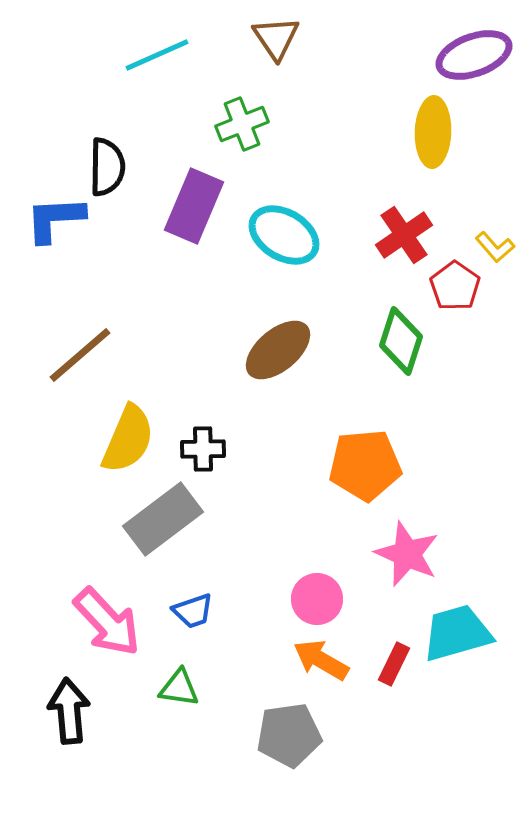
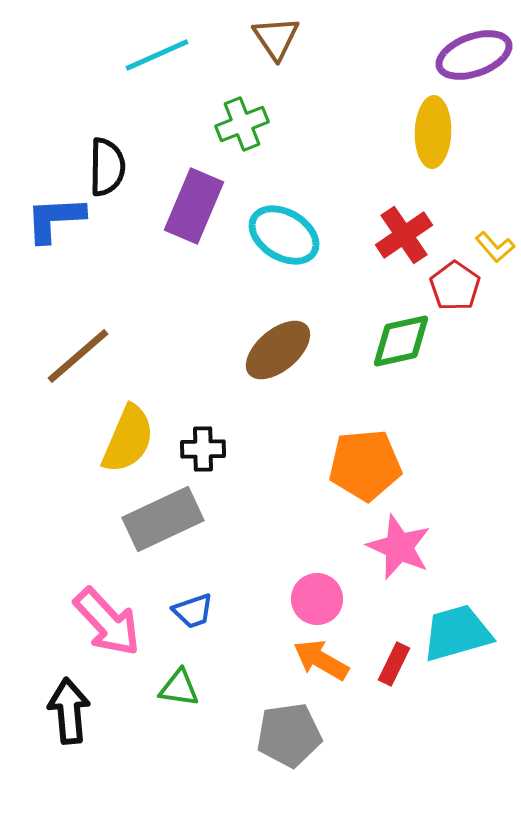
green diamond: rotated 60 degrees clockwise
brown line: moved 2 px left, 1 px down
gray rectangle: rotated 12 degrees clockwise
pink star: moved 8 px left, 7 px up
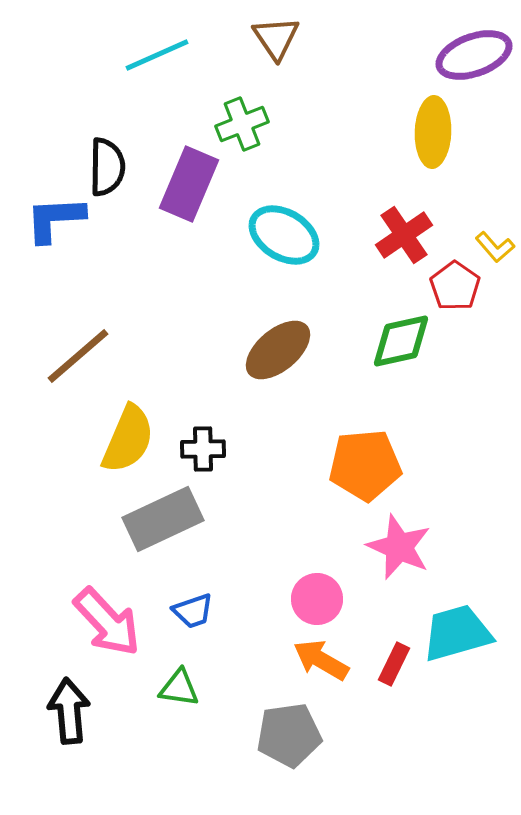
purple rectangle: moved 5 px left, 22 px up
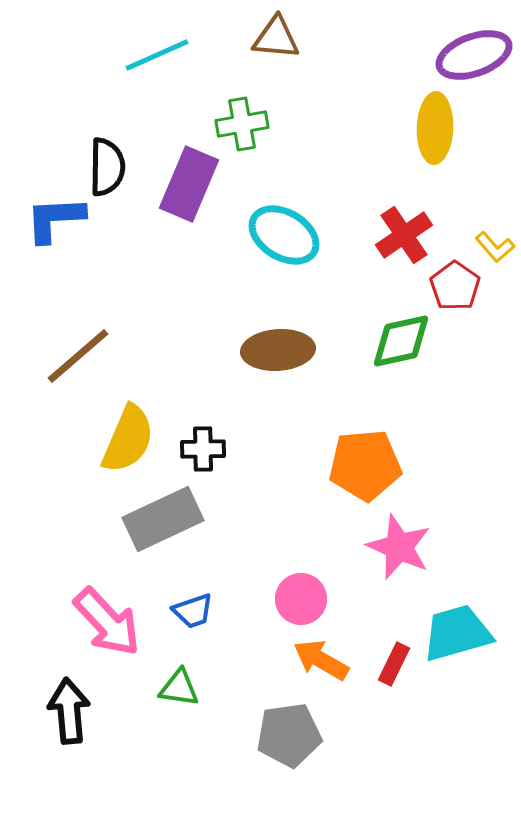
brown triangle: rotated 51 degrees counterclockwise
green cross: rotated 12 degrees clockwise
yellow ellipse: moved 2 px right, 4 px up
brown ellipse: rotated 36 degrees clockwise
pink circle: moved 16 px left
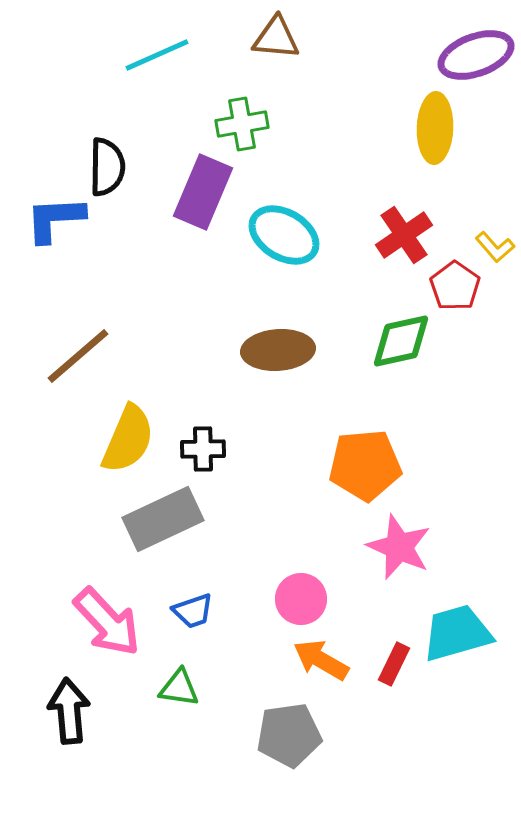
purple ellipse: moved 2 px right
purple rectangle: moved 14 px right, 8 px down
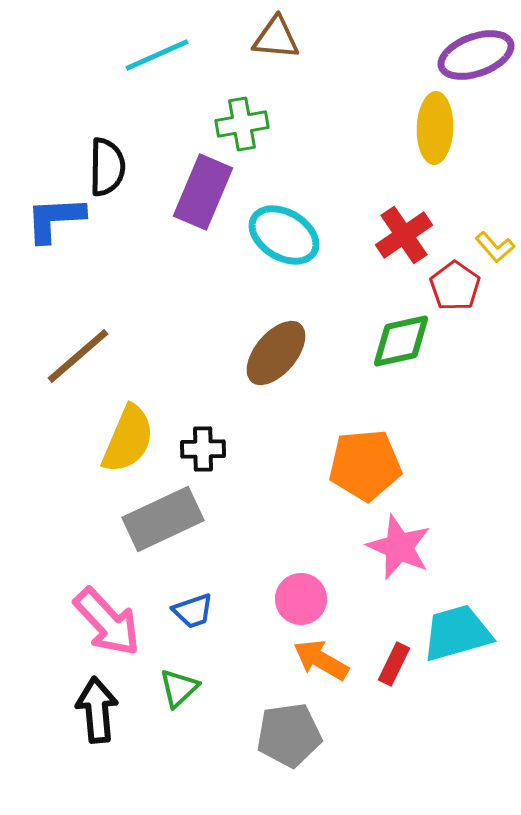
brown ellipse: moved 2 px left, 3 px down; rotated 46 degrees counterclockwise
green triangle: rotated 51 degrees counterclockwise
black arrow: moved 28 px right, 1 px up
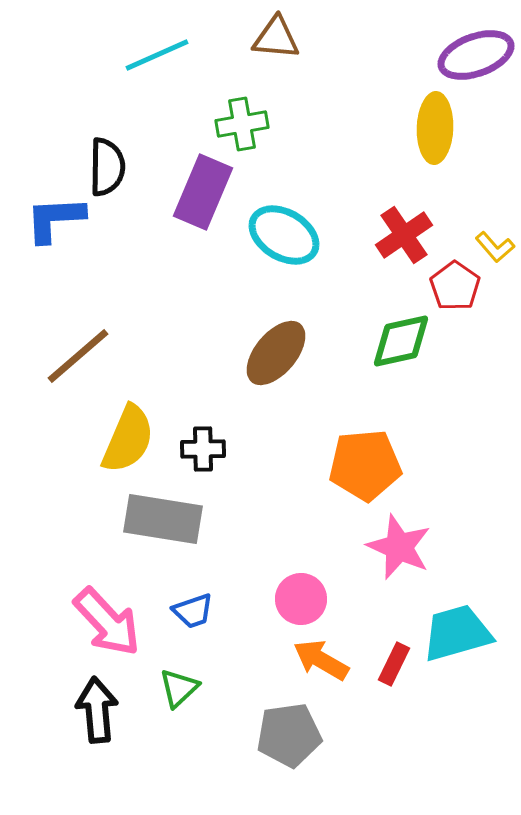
gray rectangle: rotated 34 degrees clockwise
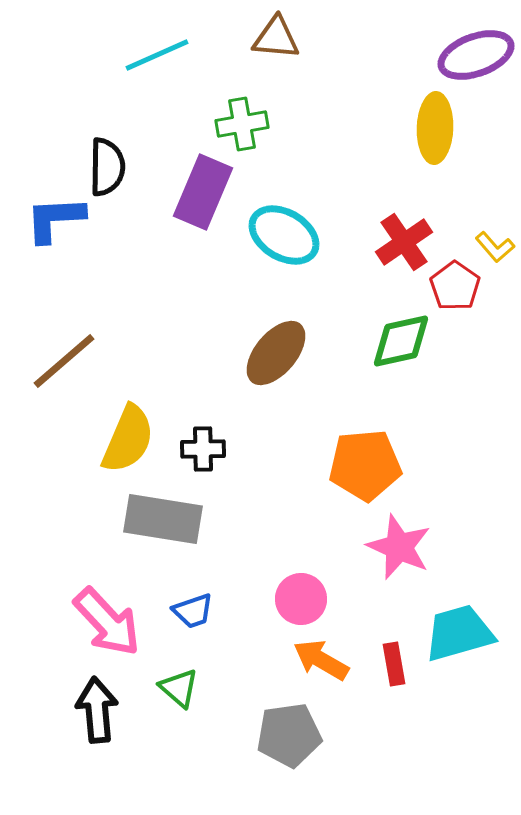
red cross: moved 7 px down
brown line: moved 14 px left, 5 px down
cyan trapezoid: moved 2 px right
red rectangle: rotated 36 degrees counterclockwise
green triangle: rotated 36 degrees counterclockwise
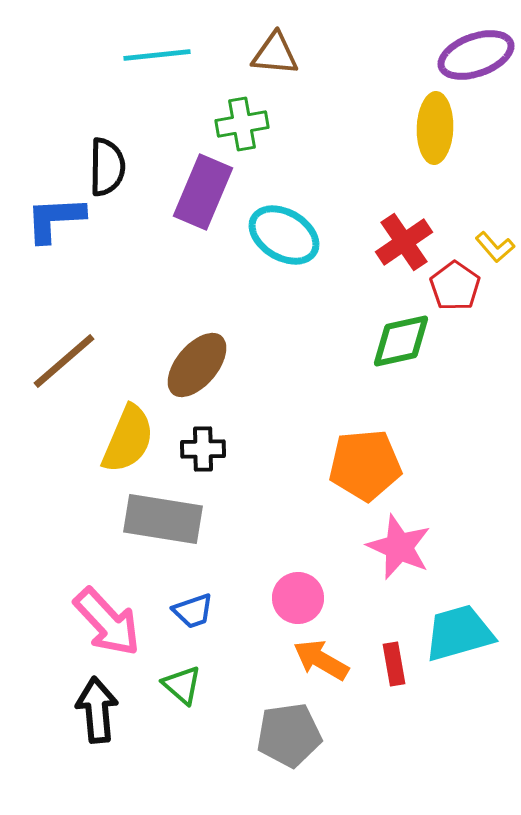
brown triangle: moved 1 px left, 16 px down
cyan line: rotated 18 degrees clockwise
brown ellipse: moved 79 px left, 12 px down
pink circle: moved 3 px left, 1 px up
green triangle: moved 3 px right, 3 px up
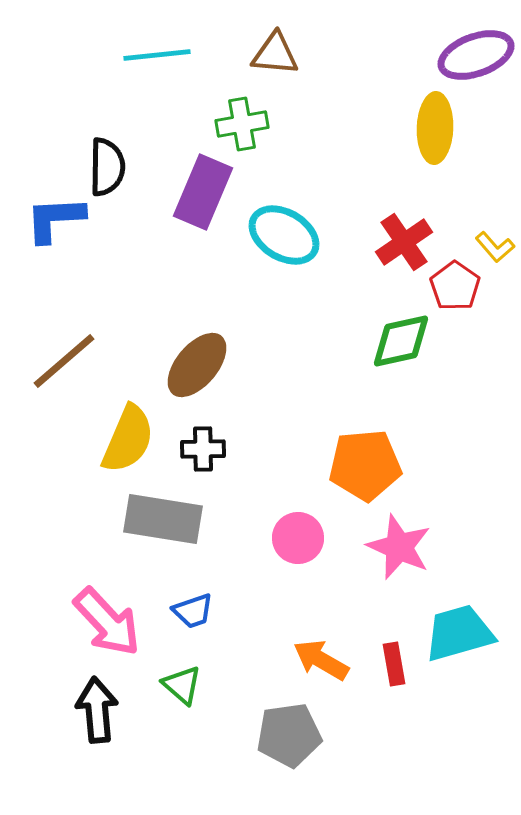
pink circle: moved 60 px up
